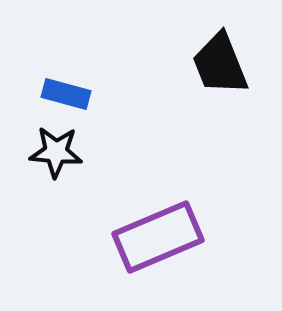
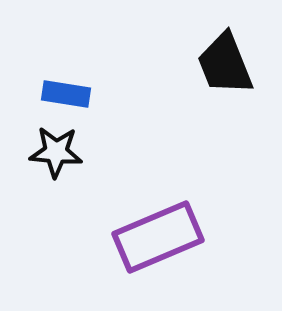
black trapezoid: moved 5 px right
blue rectangle: rotated 6 degrees counterclockwise
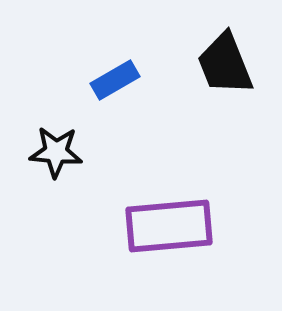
blue rectangle: moved 49 px right, 14 px up; rotated 39 degrees counterclockwise
purple rectangle: moved 11 px right, 11 px up; rotated 18 degrees clockwise
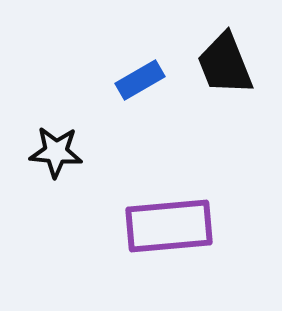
blue rectangle: moved 25 px right
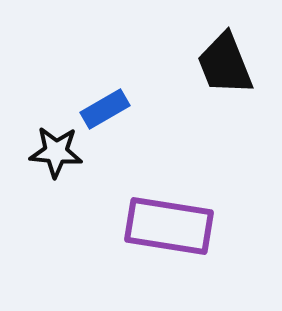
blue rectangle: moved 35 px left, 29 px down
purple rectangle: rotated 14 degrees clockwise
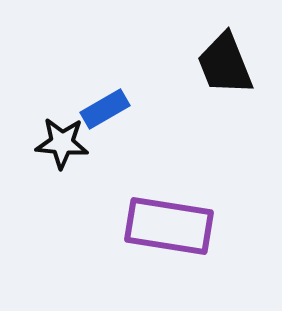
black star: moved 6 px right, 9 px up
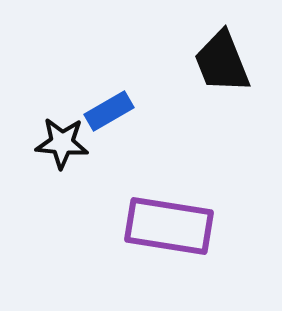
black trapezoid: moved 3 px left, 2 px up
blue rectangle: moved 4 px right, 2 px down
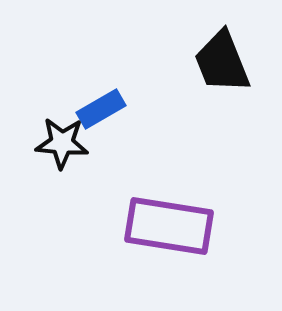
blue rectangle: moved 8 px left, 2 px up
